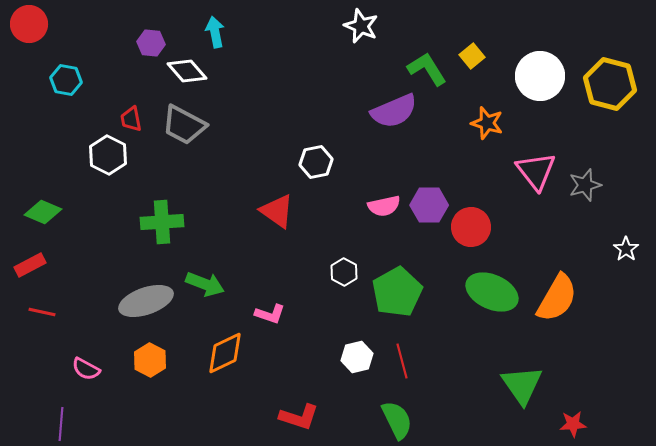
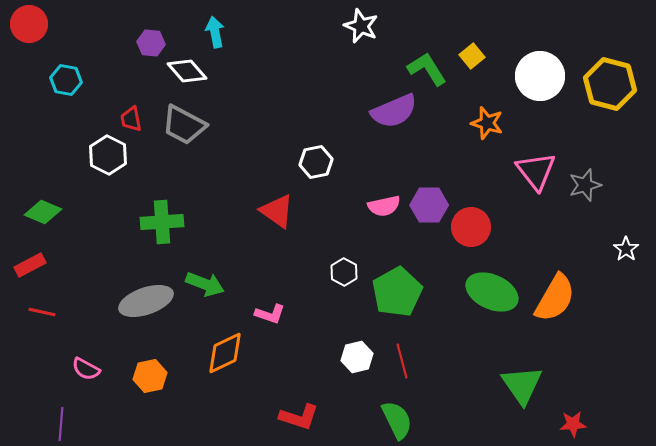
orange semicircle at (557, 298): moved 2 px left
orange hexagon at (150, 360): moved 16 px down; rotated 20 degrees clockwise
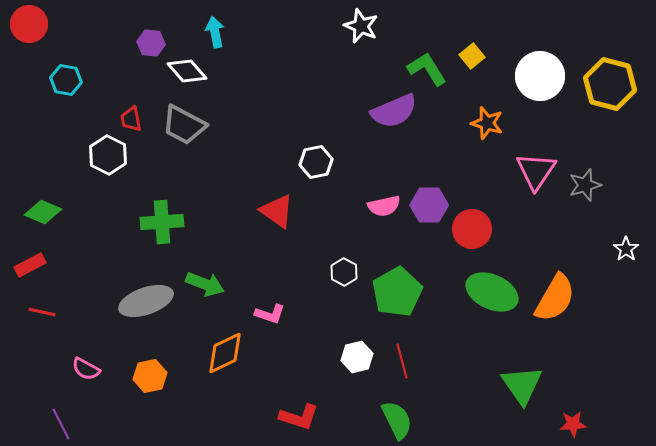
pink triangle at (536, 171): rotated 12 degrees clockwise
red circle at (471, 227): moved 1 px right, 2 px down
purple line at (61, 424): rotated 32 degrees counterclockwise
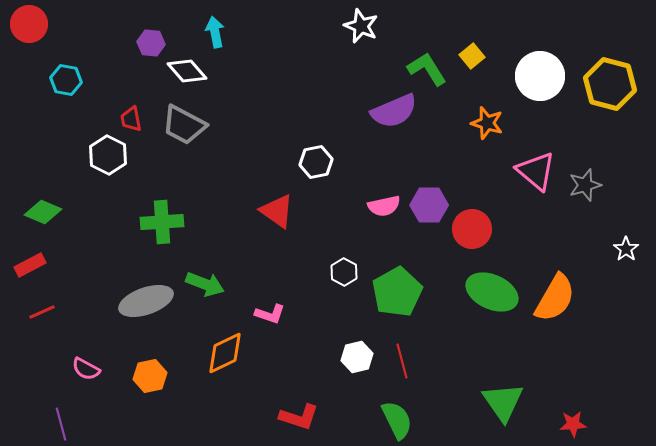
pink triangle at (536, 171): rotated 24 degrees counterclockwise
red line at (42, 312): rotated 36 degrees counterclockwise
green triangle at (522, 385): moved 19 px left, 17 px down
purple line at (61, 424): rotated 12 degrees clockwise
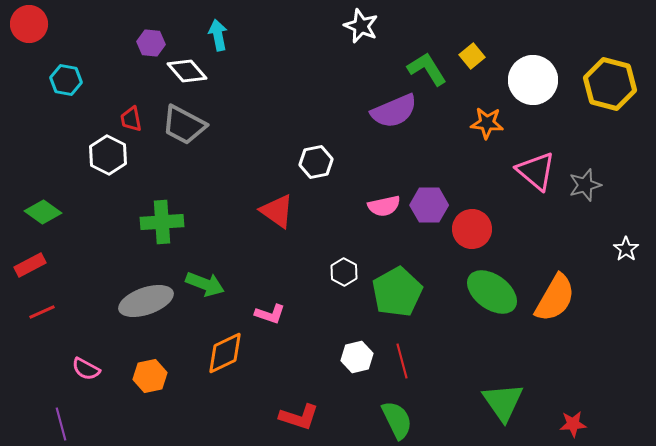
cyan arrow at (215, 32): moved 3 px right, 3 px down
white circle at (540, 76): moved 7 px left, 4 px down
orange star at (487, 123): rotated 12 degrees counterclockwise
green diamond at (43, 212): rotated 12 degrees clockwise
green ellipse at (492, 292): rotated 12 degrees clockwise
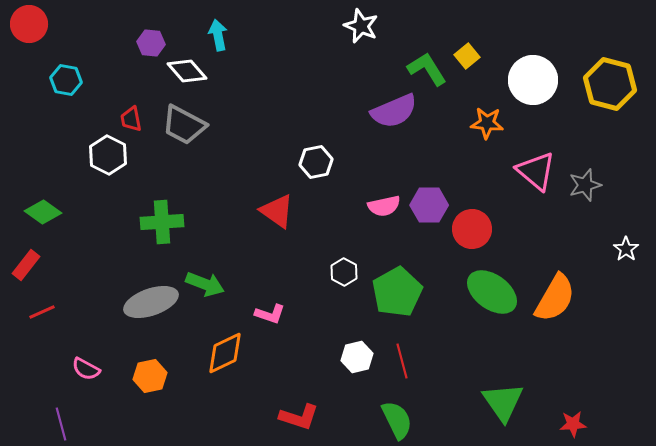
yellow square at (472, 56): moved 5 px left
red rectangle at (30, 265): moved 4 px left; rotated 24 degrees counterclockwise
gray ellipse at (146, 301): moved 5 px right, 1 px down
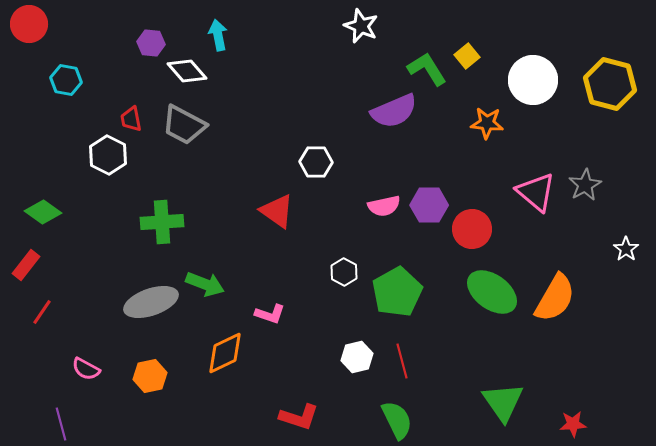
white hexagon at (316, 162): rotated 12 degrees clockwise
pink triangle at (536, 171): moved 21 px down
gray star at (585, 185): rotated 12 degrees counterclockwise
red line at (42, 312): rotated 32 degrees counterclockwise
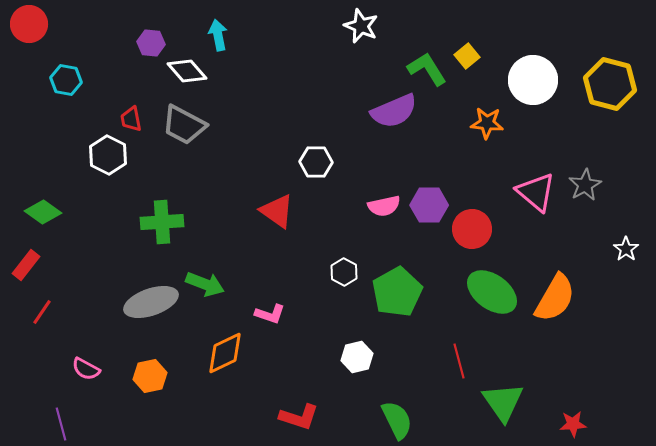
red line at (402, 361): moved 57 px right
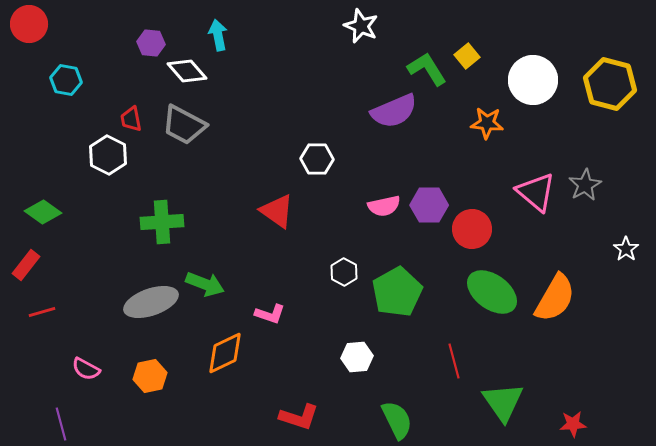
white hexagon at (316, 162): moved 1 px right, 3 px up
red line at (42, 312): rotated 40 degrees clockwise
white hexagon at (357, 357): rotated 8 degrees clockwise
red line at (459, 361): moved 5 px left
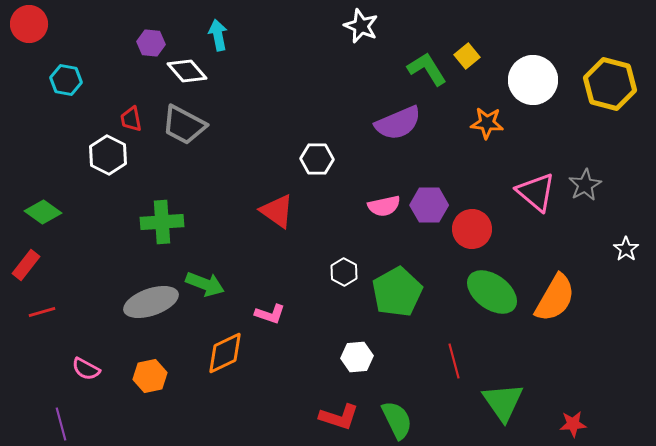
purple semicircle at (394, 111): moved 4 px right, 12 px down
red L-shape at (299, 417): moved 40 px right
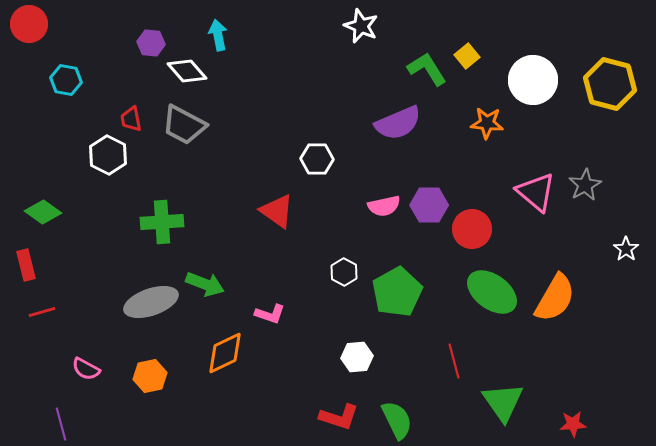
red rectangle at (26, 265): rotated 52 degrees counterclockwise
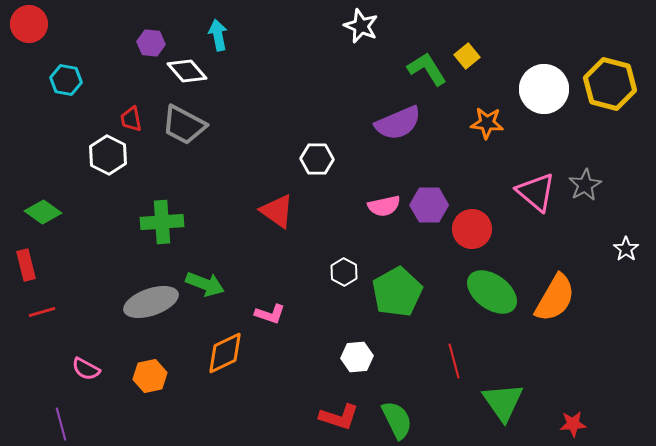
white circle at (533, 80): moved 11 px right, 9 px down
